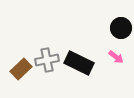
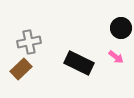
gray cross: moved 18 px left, 18 px up
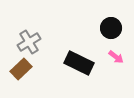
black circle: moved 10 px left
gray cross: rotated 20 degrees counterclockwise
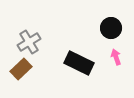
pink arrow: rotated 147 degrees counterclockwise
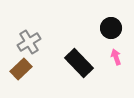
black rectangle: rotated 20 degrees clockwise
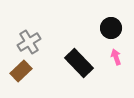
brown rectangle: moved 2 px down
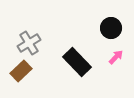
gray cross: moved 1 px down
pink arrow: rotated 63 degrees clockwise
black rectangle: moved 2 px left, 1 px up
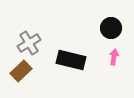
pink arrow: moved 2 px left; rotated 35 degrees counterclockwise
black rectangle: moved 6 px left, 2 px up; rotated 32 degrees counterclockwise
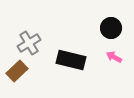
pink arrow: rotated 70 degrees counterclockwise
brown rectangle: moved 4 px left
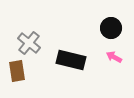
gray cross: rotated 20 degrees counterclockwise
brown rectangle: rotated 55 degrees counterclockwise
